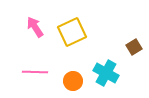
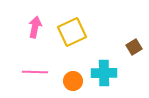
pink arrow: rotated 45 degrees clockwise
cyan cross: moved 2 px left; rotated 30 degrees counterclockwise
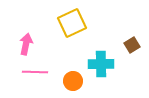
pink arrow: moved 9 px left, 17 px down
yellow square: moved 9 px up
brown square: moved 2 px left, 2 px up
cyan cross: moved 3 px left, 9 px up
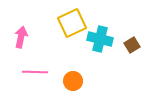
pink arrow: moved 5 px left, 7 px up
cyan cross: moved 1 px left, 25 px up; rotated 15 degrees clockwise
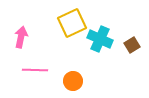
cyan cross: rotated 10 degrees clockwise
pink line: moved 2 px up
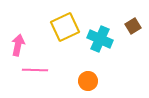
yellow square: moved 7 px left, 4 px down
pink arrow: moved 3 px left, 8 px down
brown square: moved 1 px right, 19 px up
orange circle: moved 15 px right
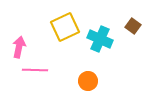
brown square: rotated 21 degrees counterclockwise
pink arrow: moved 1 px right, 2 px down
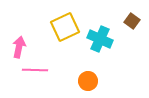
brown square: moved 1 px left, 5 px up
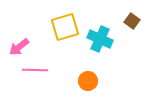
yellow square: rotated 8 degrees clockwise
pink arrow: rotated 140 degrees counterclockwise
